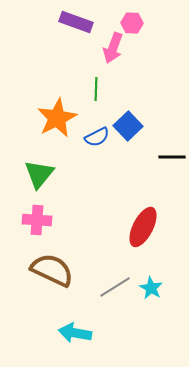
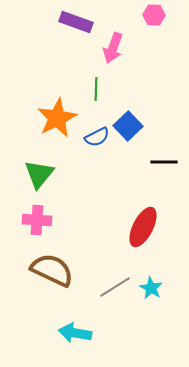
pink hexagon: moved 22 px right, 8 px up
black line: moved 8 px left, 5 px down
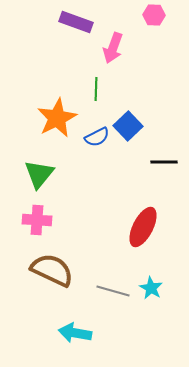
gray line: moved 2 px left, 4 px down; rotated 48 degrees clockwise
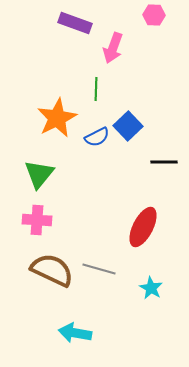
purple rectangle: moved 1 px left, 1 px down
gray line: moved 14 px left, 22 px up
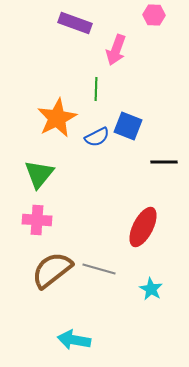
pink arrow: moved 3 px right, 2 px down
blue square: rotated 24 degrees counterclockwise
brown semicircle: rotated 63 degrees counterclockwise
cyan star: moved 1 px down
cyan arrow: moved 1 px left, 7 px down
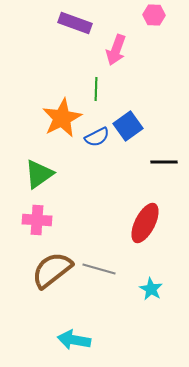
orange star: moved 5 px right
blue square: rotated 32 degrees clockwise
green triangle: rotated 16 degrees clockwise
red ellipse: moved 2 px right, 4 px up
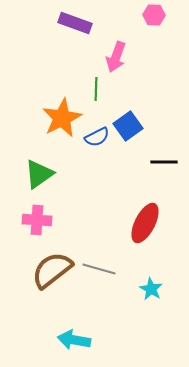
pink arrow: moved 7 px down
